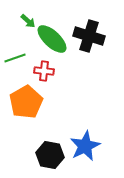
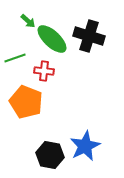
orange pentagon: rotated 20 degrees counterclockwise
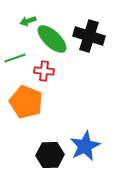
green arrow: rotated 119 degrees clockwise
black hexagon: rotated 12 degrees counterclockwise
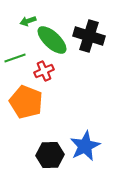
green ellipse: moved 1 px down
red cross: rotated 30 degrees counterclockwise
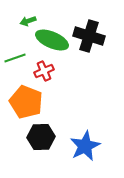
green ellipse: rotated 20 degrees counterclockwise
black hexagon: moved 9 px left, 18 px up
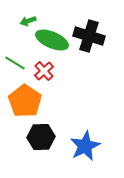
green line: moved 5 px down; rotated 50 degrees clockwise
red cross: rotated 18 degrees counterclockwise
orange pentagon: moved 1 px left, 1 px up; rotated 12 degrees clockwise
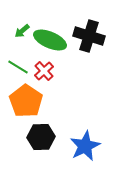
green arrow: moved 6 px left, 10 px down; rotated 21 degrees counterclockwise
green ellipse: moved 2 px left
green line: moved 3 px right, 4 px down
orange pentagon: moved 1 px right
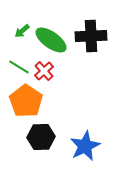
black cross: moved 2 px right; rotated 20 degrees counterclockwise
green ellipse: moved 1 px right; rotated 12 degrees clockwise
green line: moved 1 px right
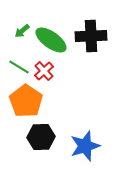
blue star: rotated 8 degrees clockwise
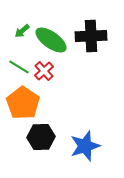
orange pentagon: moved 3 px left, 2 px down
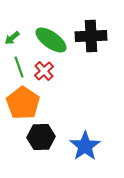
green arrow: moved 10 px left, 7 px down
green line: rotated 40 degrees clockwise
blue star: rotated 16 degrees counterclockwise
